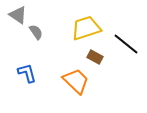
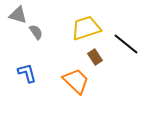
gray triangle: rotated 18 degrees counterclockwise
brown rectangle: rotated 28 degrees clockwise
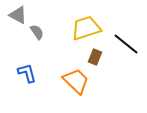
gray triangle: rotated 12 degrees clockwise
gray semicircle: moved 1 px right
brown rectangle: rotated 56 degrees clockwise
